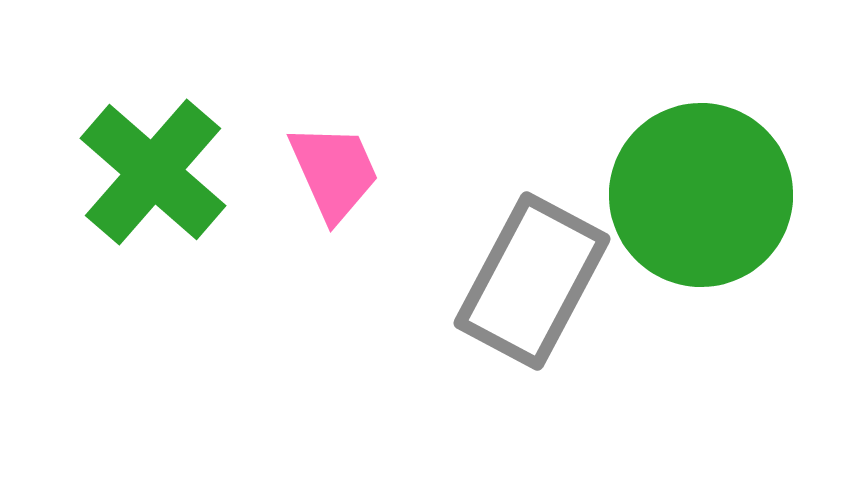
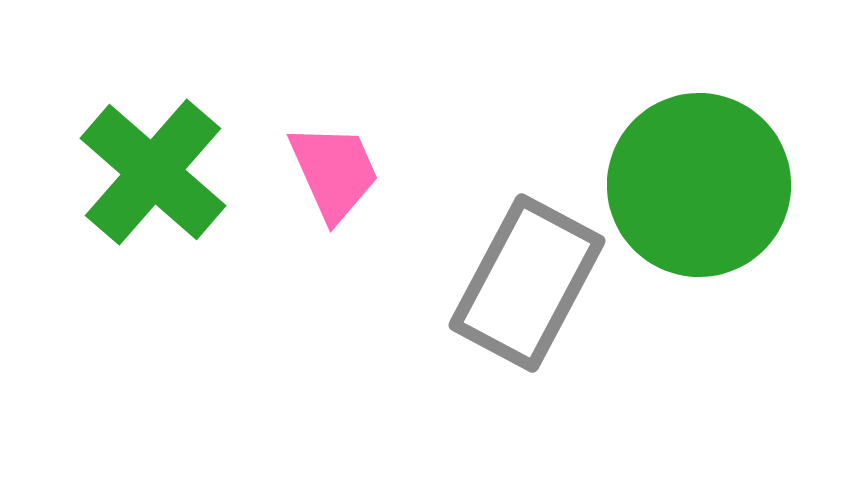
green circle: moved 2 px left, 10 px up
gray rectangle: moved 5 px left, 2 px down
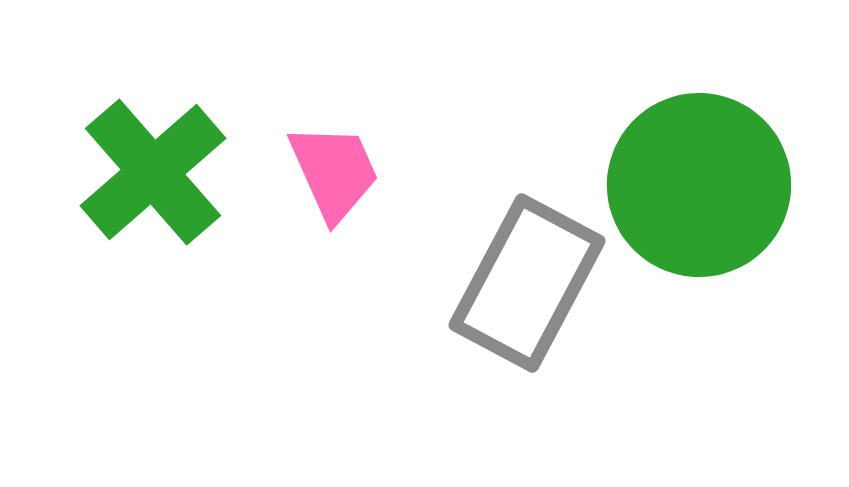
green cross: rotated 8 degrees clockwise
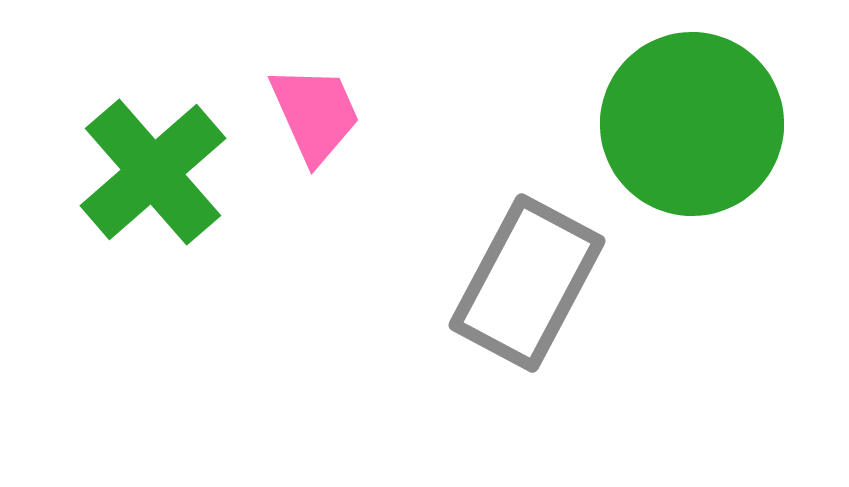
pink trapezoid: moved 19 px left, 58 px up
green circle: moved 7 px left, 61 px up
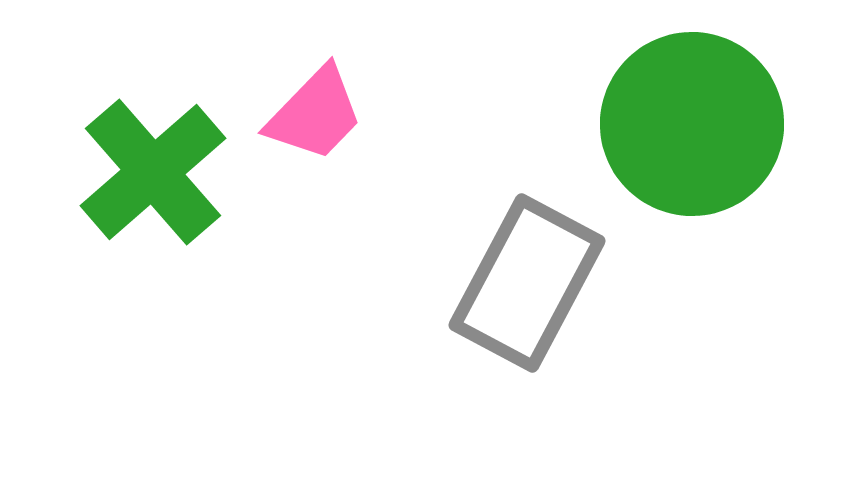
pink trapezoid: rotated 68 degrees clockwise
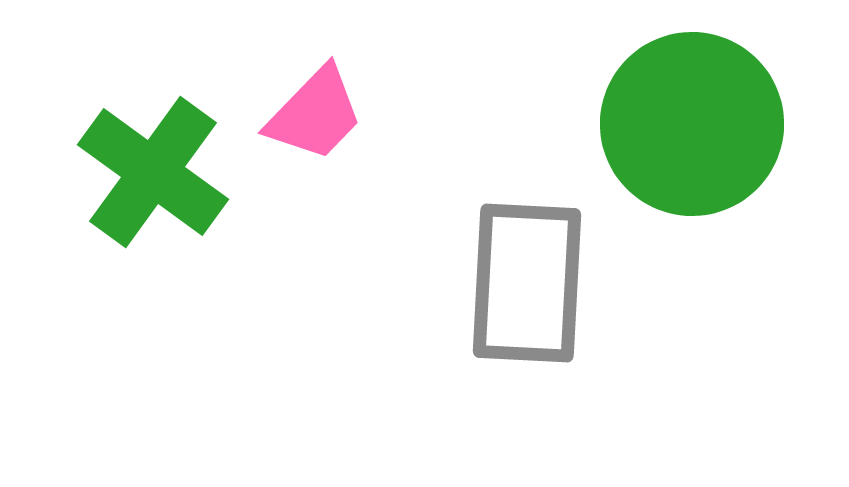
green cross: rotated 13 degrees counterclockwise
gray rectangle: rotated 25 degrees counterclockwise
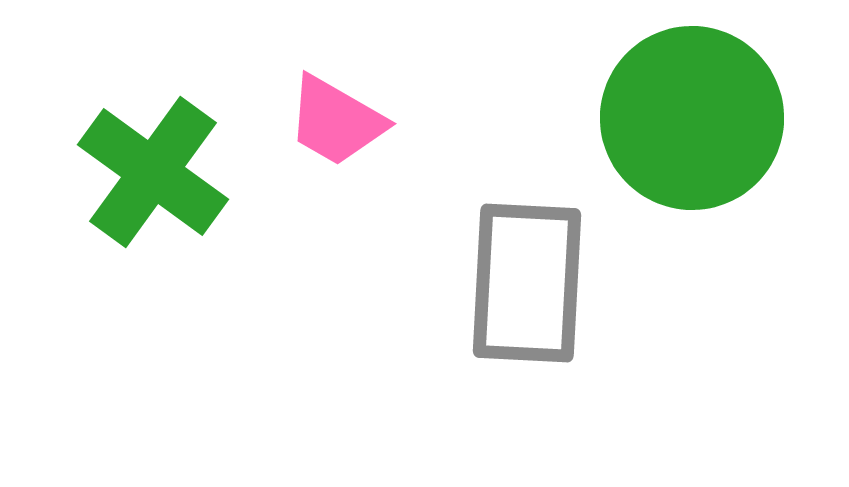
pink trapezoid: moved 21 px right, 7 px down; rotated 76 degrees clockwise
green circle: moved 6 px up
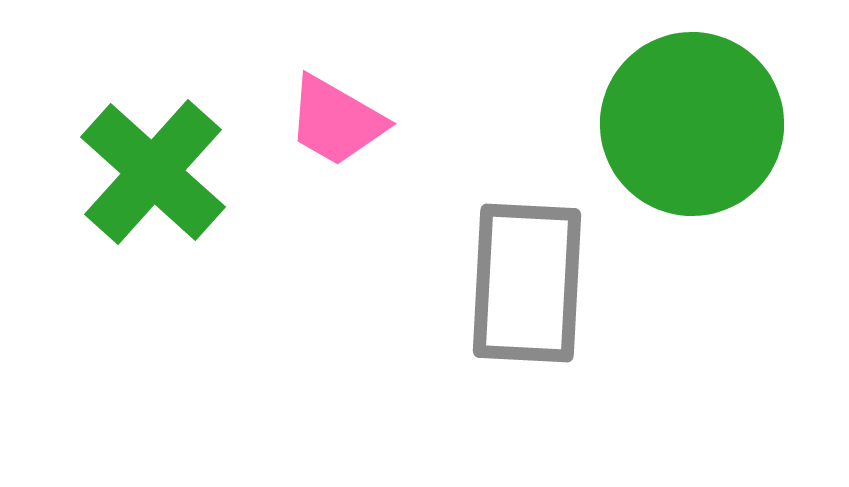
green circle: moved 6 px down
green cross: rotated 6 degrees clockwise
